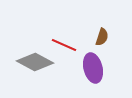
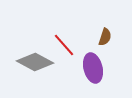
brown semicircle: moved 3 px right
red line: rotated 25 degrees clockwise
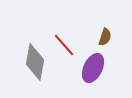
gray diamond: rotated 72 degrees clockwise
purple ellipse: rotated 40 degrees clockwise
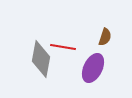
red line: moved 1 px left, 2 px down; rotated 40 degrees counterclockwise
gray diamond: moved 6 px right, 3 px up
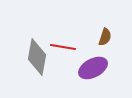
gray diamond: moved 4 px left, 2 px up
purple ellipse: rotated 36 degrees clockwise
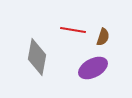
brown semicircle: moved 2 px left
red line: moved 10 px right, 17 px up
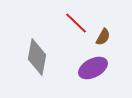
red line: moved 3 px right, 7 px up; rotated 35 degrees clockwise
brown semicircle: rotated 12 degrees clockwise
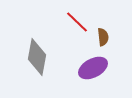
red line: moved 1 px right, 1 px up
brown semicircle: rotated 36 degrees counterclockwise
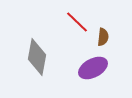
brown semicircle: rotated 12 degrees clockwise
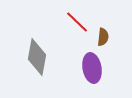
purple ellipse: moved 1 px left; rotated 72 degrees counterclockwise
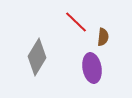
red line: moved 1 px left
gray diamond: rotated 21 degrees clockwise
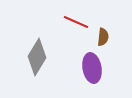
red line: rotated 20 degrees counterclockwise
